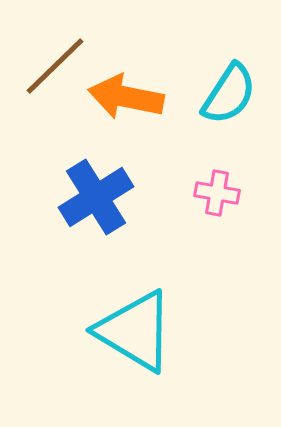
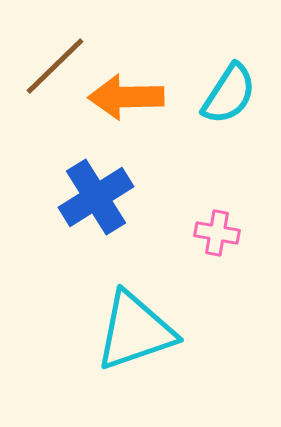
orange arrow: rotated 12 degrees counterclockwise
pink cross: moved 40 px down
cyan triangle: rotated 50 degrees counterclockwise
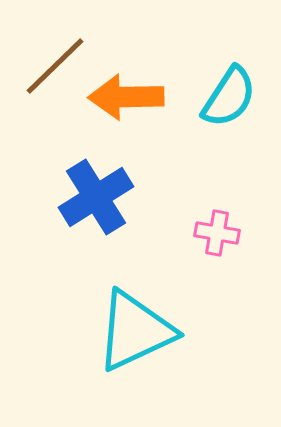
cyan semicircle: moved 3 px down
cyan triangle: rotated 6 degrees counterclockwise
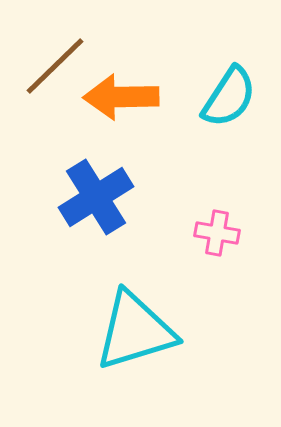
orange arrow: moved 5 px left
cyan triangle: rotated 8 degrees clockwise
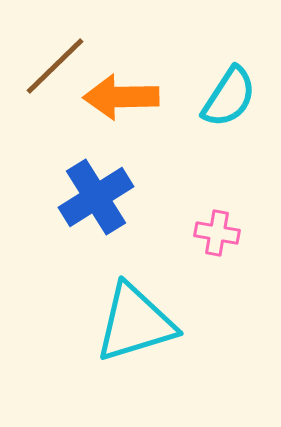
cyan triangle: moved 8 px up
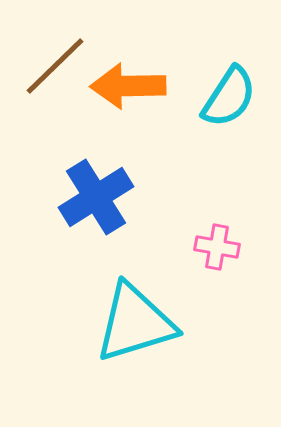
orange arrow: moved 7 px right, 11 px up
pink cross: moved 14 px down
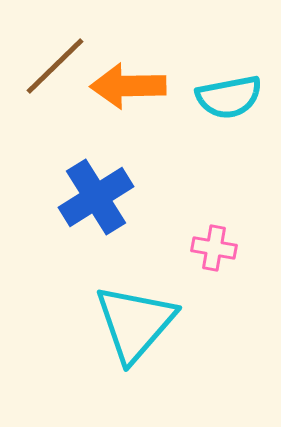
cyan semicircle: rotated 46 degrees clockwise
pink cross: moved 3 px left, 1 px down
cyan triangle: rotated 32 degrees counterclockwise
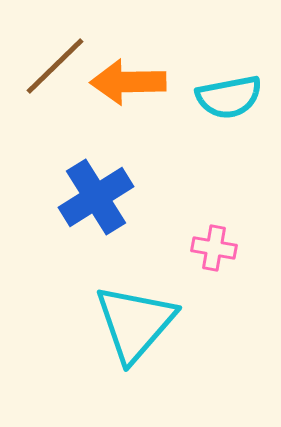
orange arrow: moved 4 px up
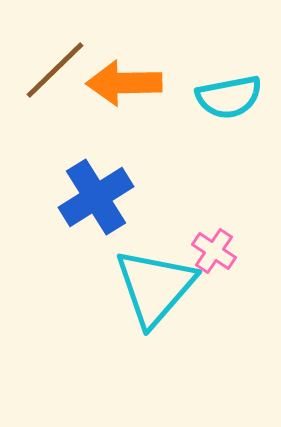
brown line: moved 4 px down
orange arrow: moved 4 px left, 1 px down
pink cross: moved 3 px down; rotated 24 degrees clockwise
cyan triangle: moved 20 px right, 36 px up
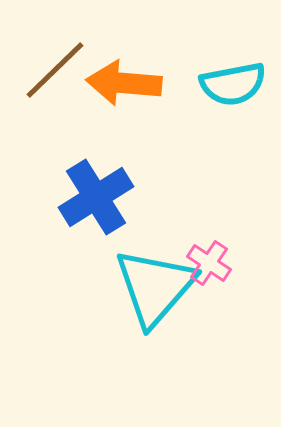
orange arrow: rotated 6 degrees clockwise
cyan semicircle: moved 4 px right, 13 px up
pink cross: moved 5 px left, 12 px down
